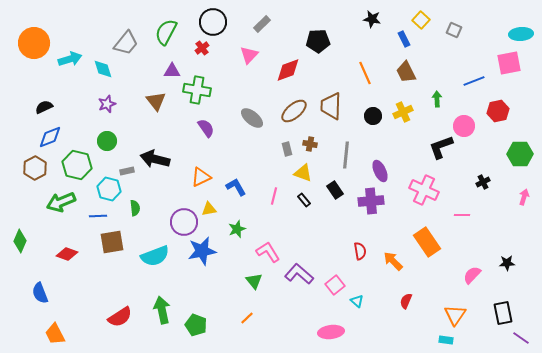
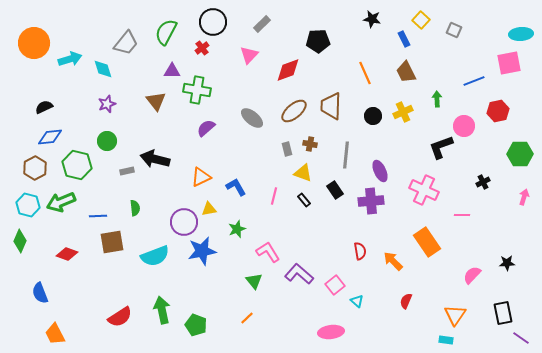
purple semicircle at (206, 128): rotated 96 degrees counterclockwise
blue diamond at (50, 137): rotated 15 degrees clockwise
cyan hexagon at (109, 189): moved 81 px left, 16 px down
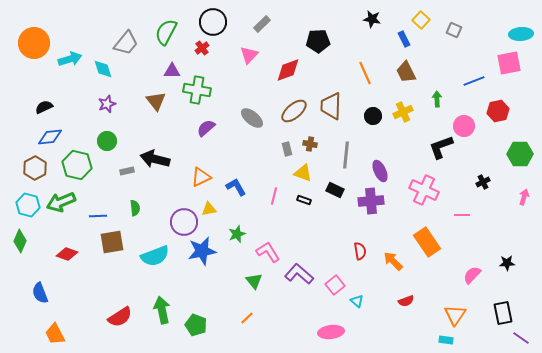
black rectangle at (335, 190): rotated 30 degrees counterclockwise
black rectangle at (304, 200): rotated 32 degrees counterclockwise
green star at (237, 229): moved 5 px down
red semicircle at (406, 301): rotated 133 degrees counterclockwise
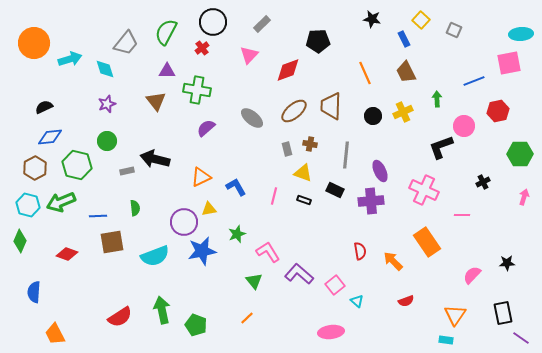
cyan diamond at (103, 69): moved 2 px right
purple triangle at (172, 71): moved 5 px left
blue semicircle at (40, 293): moved 6 px left, 1 px up; rotated 25 degrees clockwise
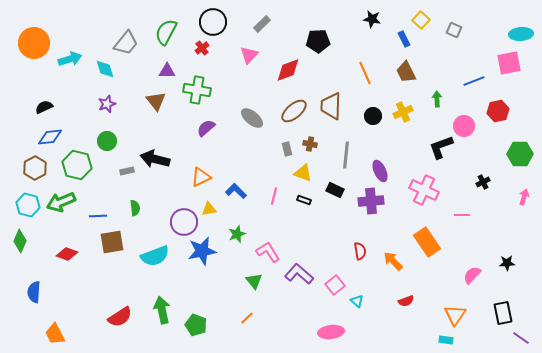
blue L-shape at (236, 187): moved 4 px down; rotated 15 degrees counterclockwise
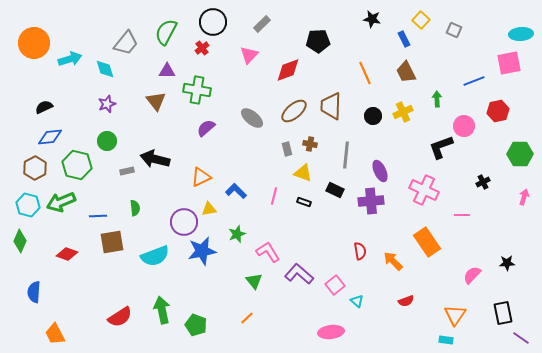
black rectangle at (304, 200): moved 2 px down
